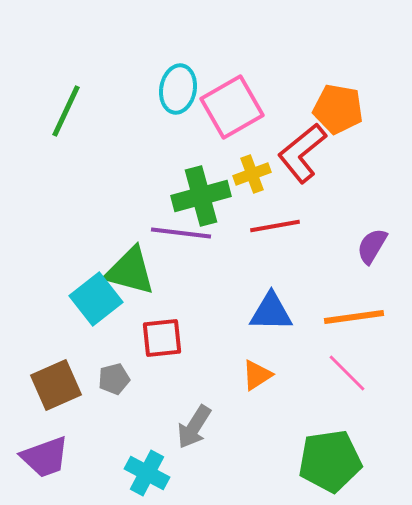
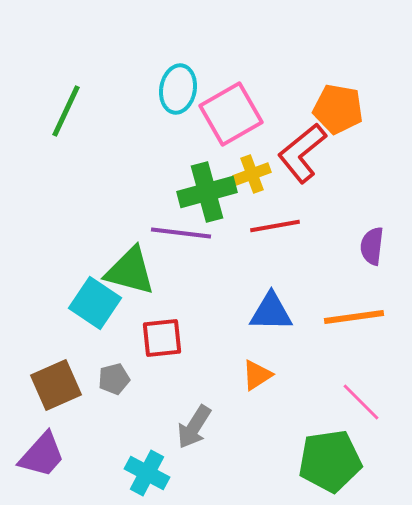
pink square: moved 1 px left, 7 px down
green cross: moved 6 px right, 4 px up
purple semicircle: rotated 24 degrees counterclockwise
cyan square: moved 1 px left, 4 px down; rotated 18 degrees counterclockwise
pink line: moved 14 px right, 29 px down
purple trapezoid: moved 3 px left, 2 px up; rotated 28 degrees counterclockwise
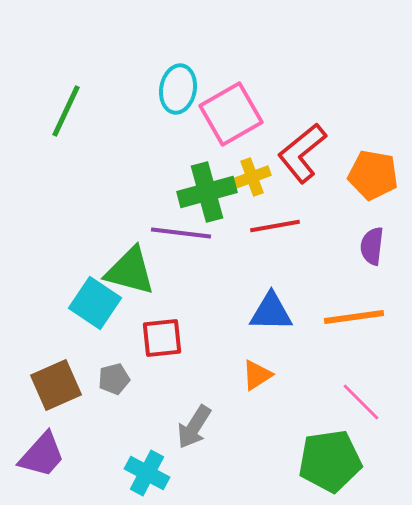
orange pentagon: moved 35 px right, 66 px down
yellow cross: moved 3 px down
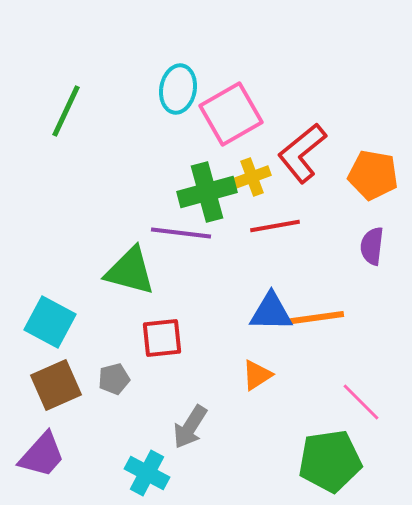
cyan square: moved 45 px left, 19 px down; rotated 6 degrees counterclockwise
orange line: moved 40 px left, 1 px down
gray arrow: moved 4 px left
